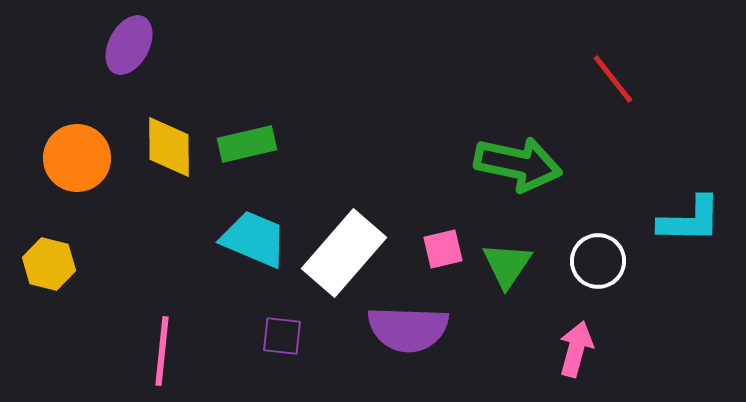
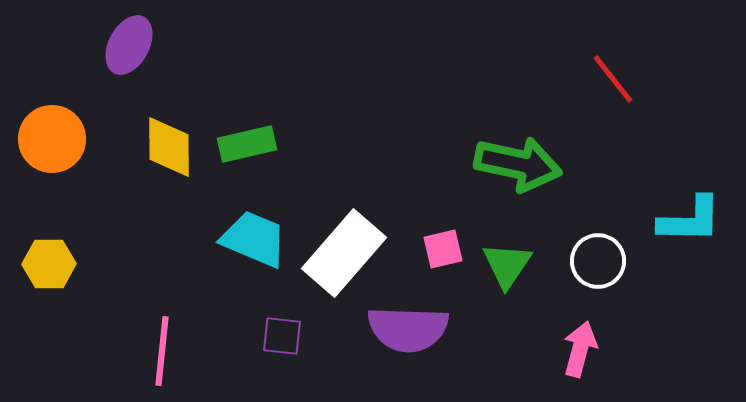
orange circle: moved 25 px left, 19 px up
yellow hexagon: rotated 15 degrees counterclockwise
pink arrow: moved 4 px right
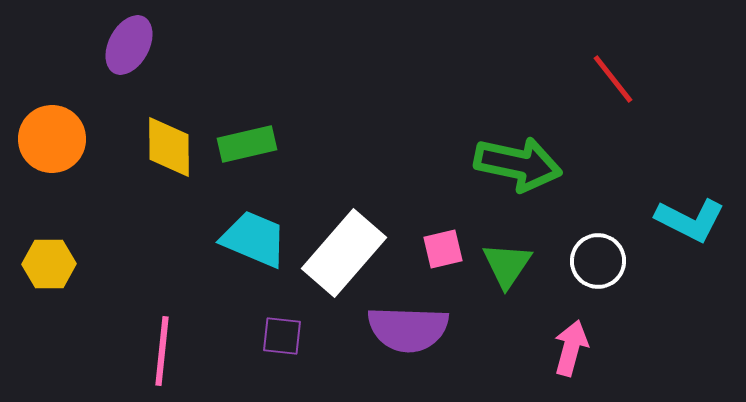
cyan L-shape: rotated 26 degrees clockwise
pink arrow: moved 9 px left, 1 px up
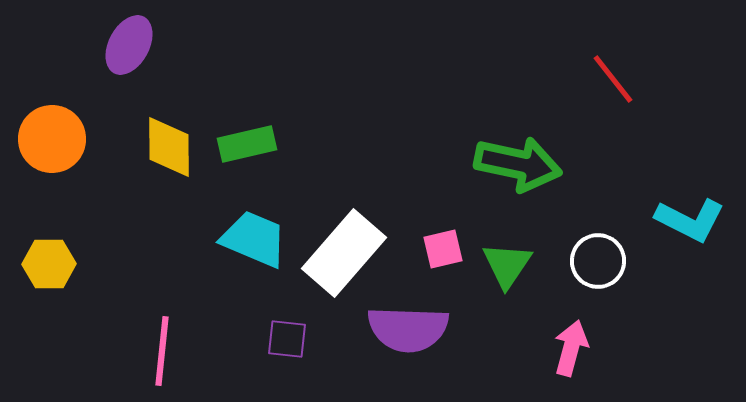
purple square: moved 5 px right, 3 px down
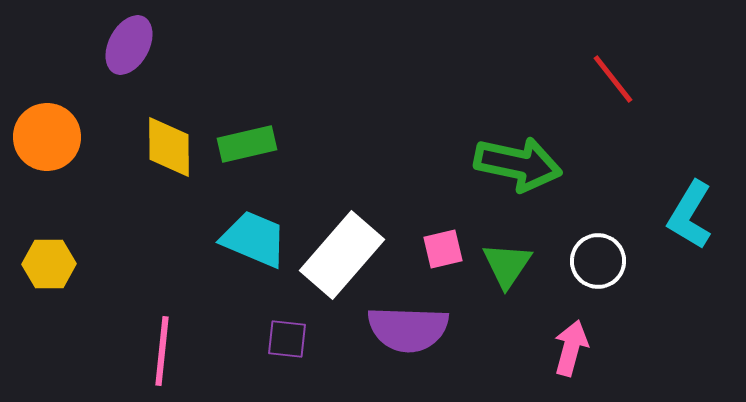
orange circle: moved 5 px left, 2 px up
cyan L-shape: moved 5 px up; rotated 94 degrees clockwise
white rectangle: moved 2 px left, 2 px down
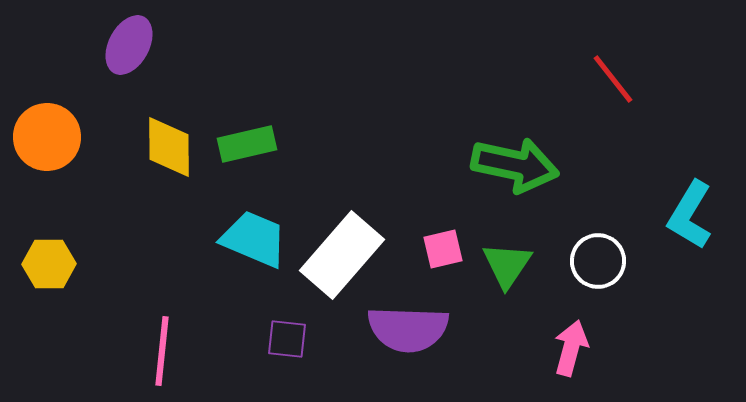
green arrow: moved 3 px left, 1 px down
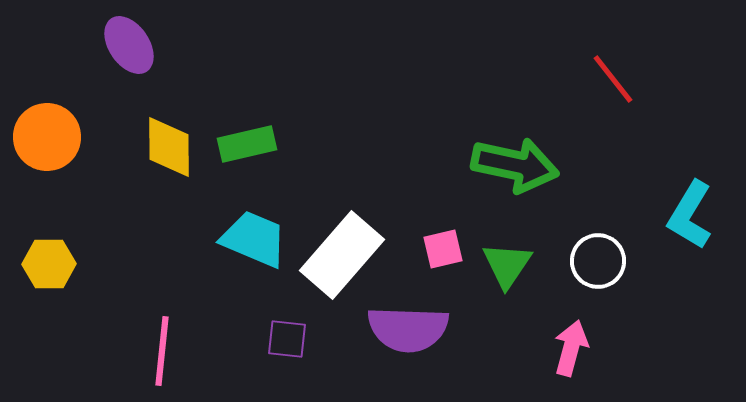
purple ellipse: rotated 62 degrees counterclockwise
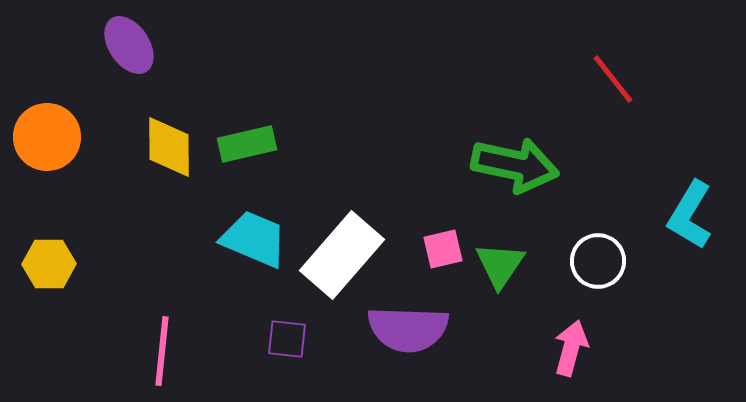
green triangle: moved 7 px left
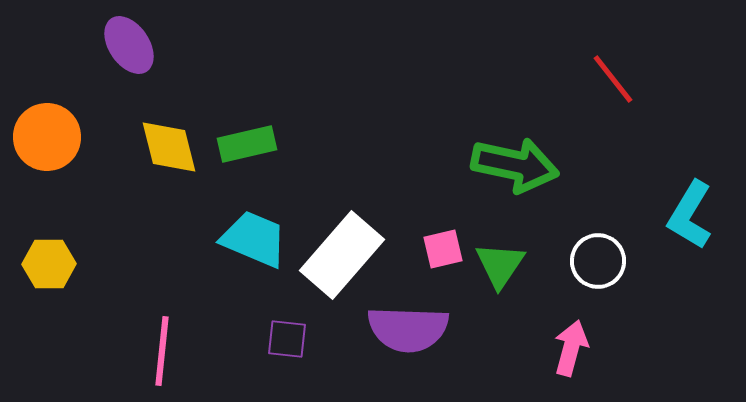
yellow diamond: rotated 14 degrees counterclockwise
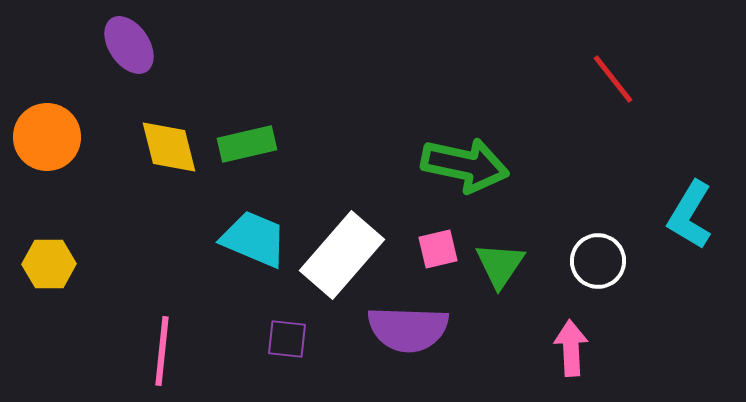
green arrow: moved 50 px left
pink square: moved 5 px left
pink arrow: rotated 18 degrees counterclockwise
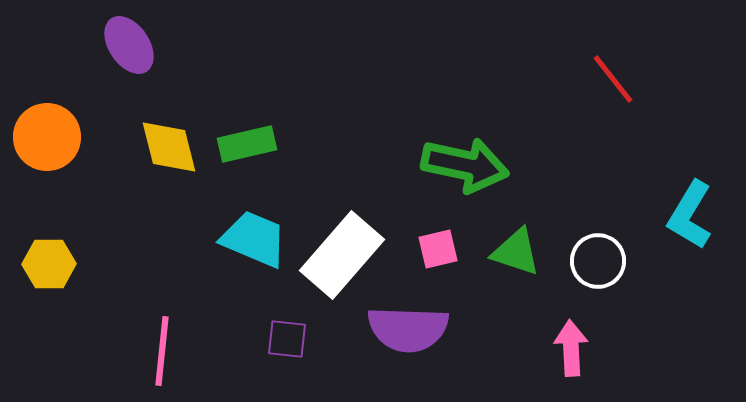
green triangle: moved 16 px right, 13 px up; rotated 46 degrees counterclockwise
